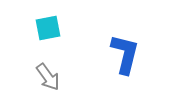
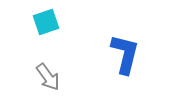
cyan square: moved 2 px left, 6 px up; rotated 8 degrees counterclockwise
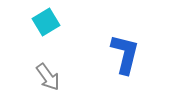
cyan square: rotated 12 degrees counterclockwise
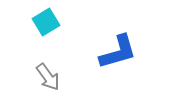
blue L-shape: moved 7 px left, 2 px up; rotated 60 degrees clockwise
